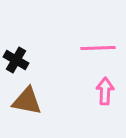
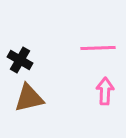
black cross: moved 4 px right
brown triangle: moved 2 px right, 3 px up; rotated 24 degrees counterclockwise
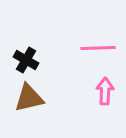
black cross: moved 6 px right
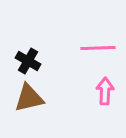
black cross: moved 2 px right, 1 px down
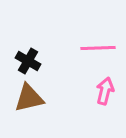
pink arrow: rotated 12 degrees clockwise
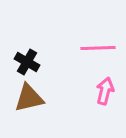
black cross: moved 1 px left, 1 px down
